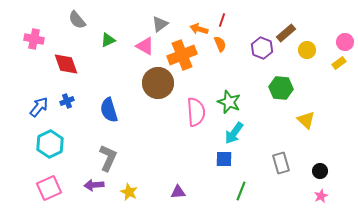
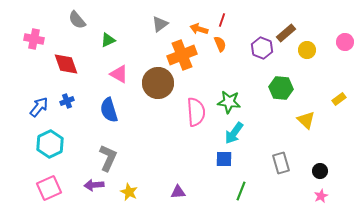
pink triangle: moved 26 px left, 28 px down
yellow rectangle: moved 36 px down
green star: rotated 15 degrees counterclockwise
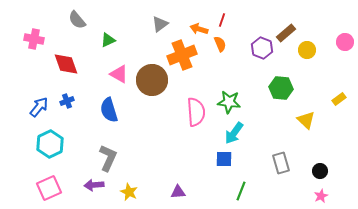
brown circle: moved 6 px left, 3 px up
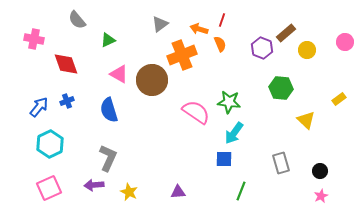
pink semicircle: rotated 52 degrees counterclockwise
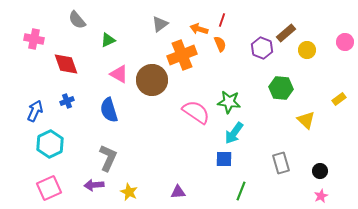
blue arrow: moved 4 px left, 4 px down; rotated 15 degrees counterclockwise
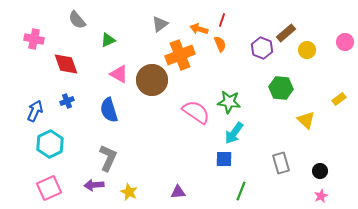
orange cross: moved 2 px left
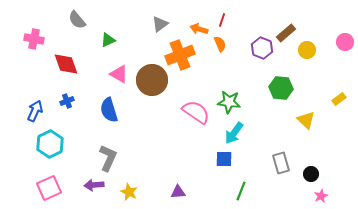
black circle: moved 9 px left, 3 px down
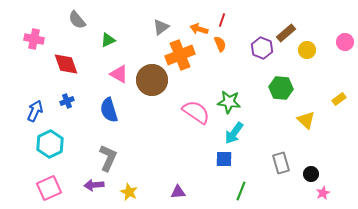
gray triangle: moved 1 px right, 3 px down
pink star: moved 2 px right, 3 px up
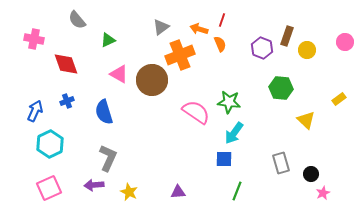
brown rectangle: moved 1 px right, 3 px down; rotated 30 degrees counterclockwise
blue semicircle: moved 5 px left, 2 px down
green line: moved 4 px left
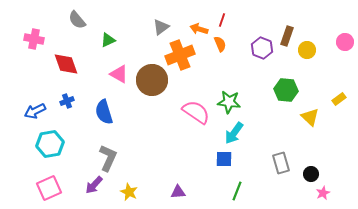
green hexagon: moved 5 px right, 2 px down
blue arrow: rotated 140 degrees counterclockwise
yellow triangle: moved 4 px right, 3 px up
cyan hexagon: rotated 16 degrees clockwise
purple arrow: rotated 42 degrees counterclockwise
